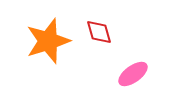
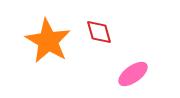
orange star: rotated 24 degrees counterclockwise
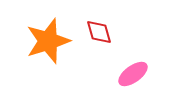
orange star: rotated 24 degrees clockwise
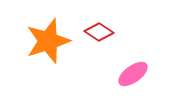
red diamond: rotated 40 degrees counterclockwise
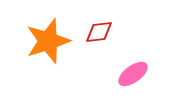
red diamond: rotated 40 degrees counterclockwise
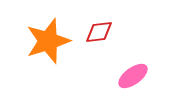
pink ellipse: moved 2 px down
